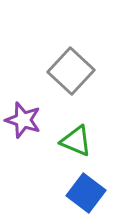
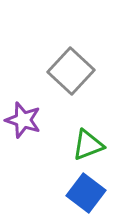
green triangle: moved 12 px right, 4 px down; rotated 44 degrees counterclockwise
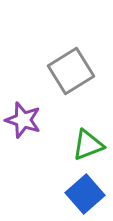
gray square: rotated 15 degrees clockwise
blue square: moved 1 px left, 1 px down; rotated 12 degrees clockwise
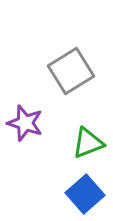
purple star: moved 2 px right, 3 px down
green triangle: moved 2 px up
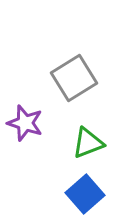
gray square: moved 3 px right, 7 px down
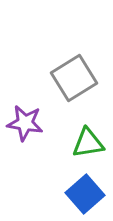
purple star: rotated 9 degrees counterclockwise
green triangle: rotated 12 degrees clockwise
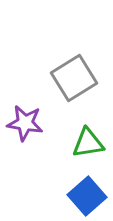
blue square: moved 2 px right, 2 px down
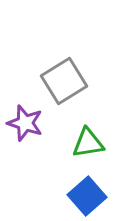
gray square: moved 10 px left, 3 px down
purple star: rotated 9 degrees clockwise
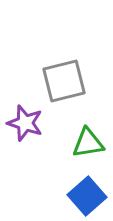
gray square: rotated 18 degrees clockwise
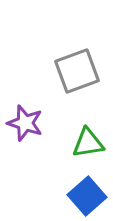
gray square: moved 13 px right, 10 px up; rotated 6 degrees counterclockwise
